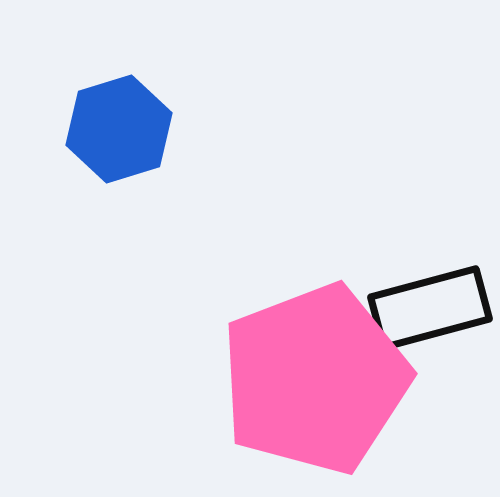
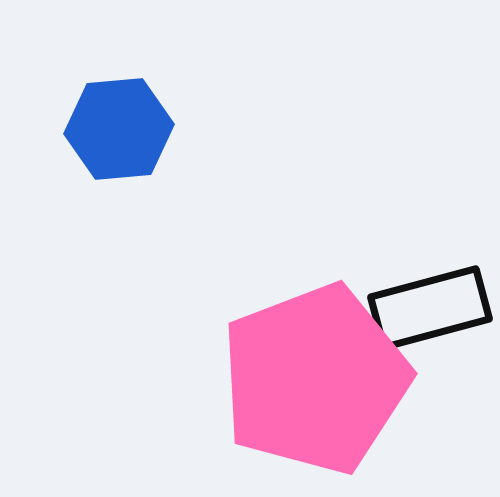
blue hexagon: rotated 12 degrees clockwise
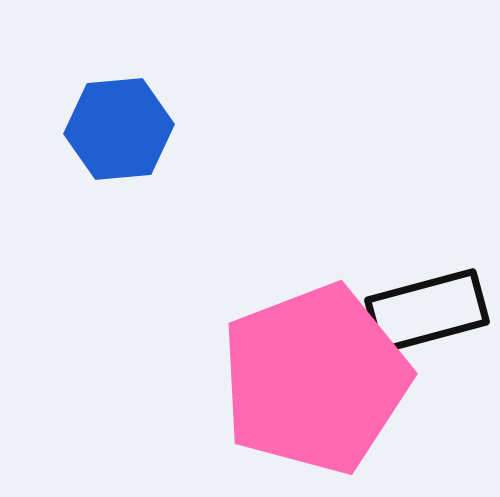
black rectangle: moved 3 px left, 3 px down
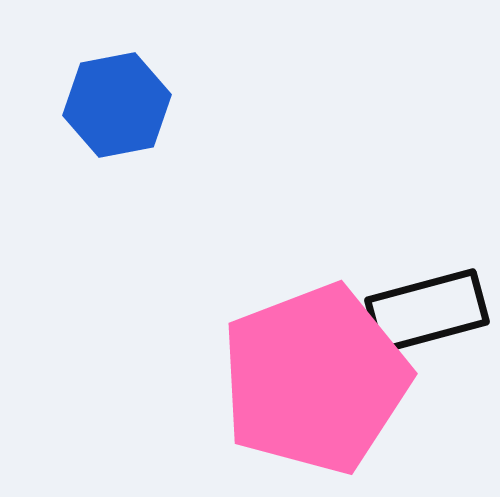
blue hexagon: moved 2 px left, 24 px up; rotated 6 degrees counterclockwise
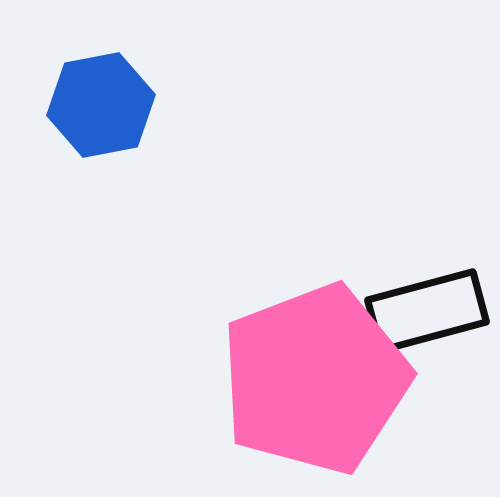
blue hexagon: moved 16 px left
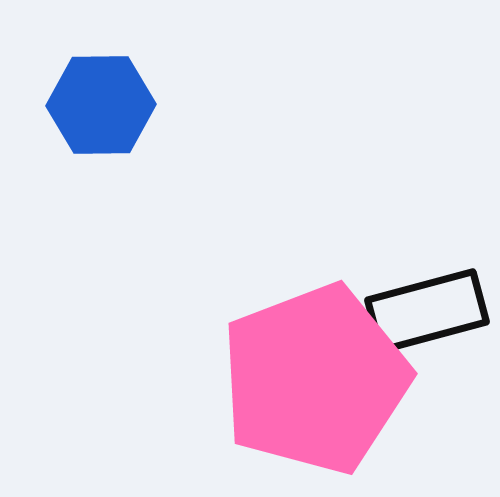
blue hexagon: rotated 10 degrees clockwise
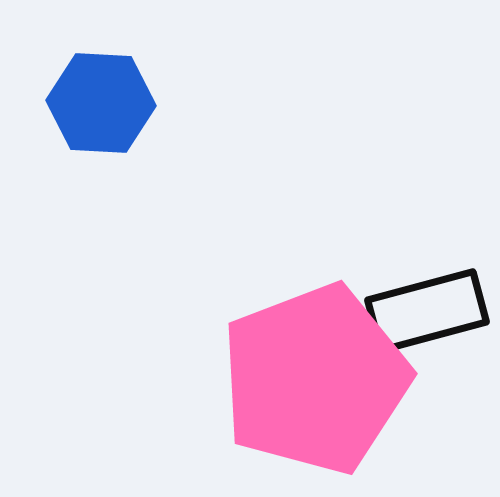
blue hexagon: moved 2 px up; rotated 4 degrees clockwise
